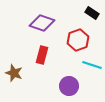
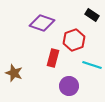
black rectangle: moved 2 px down
red hexagon: moved 4 px left
red rectangle: moved 11 px right, 3 px down
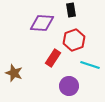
black rectangle: moved 21 px left, 5 px up; rotated 48 degrees clockwise
purple diamond: rotated 15 degrees counterclockwise
red rectangle: rotated 18 degrees clockwise
cyan line: moved 2 px left
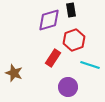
purple diamond: moved 7 px right, 3 px up; rotated 20 degrees counterclockwise
purple circle: moved 1 px left, 1 px down
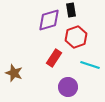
red hexagon: moved 2 px right, 3 px up
red rectangle: moved 1 px right
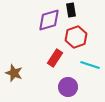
red rectangle: moved 1 px right
